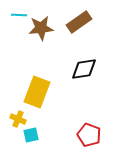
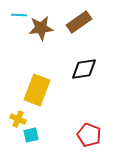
yellow rectangle: moved 2 px up
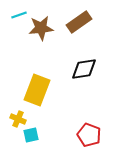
cyan line: rotated 21 degrees counterclockwise
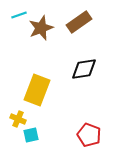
brown star: rotated 15 degrees counterclockwise
